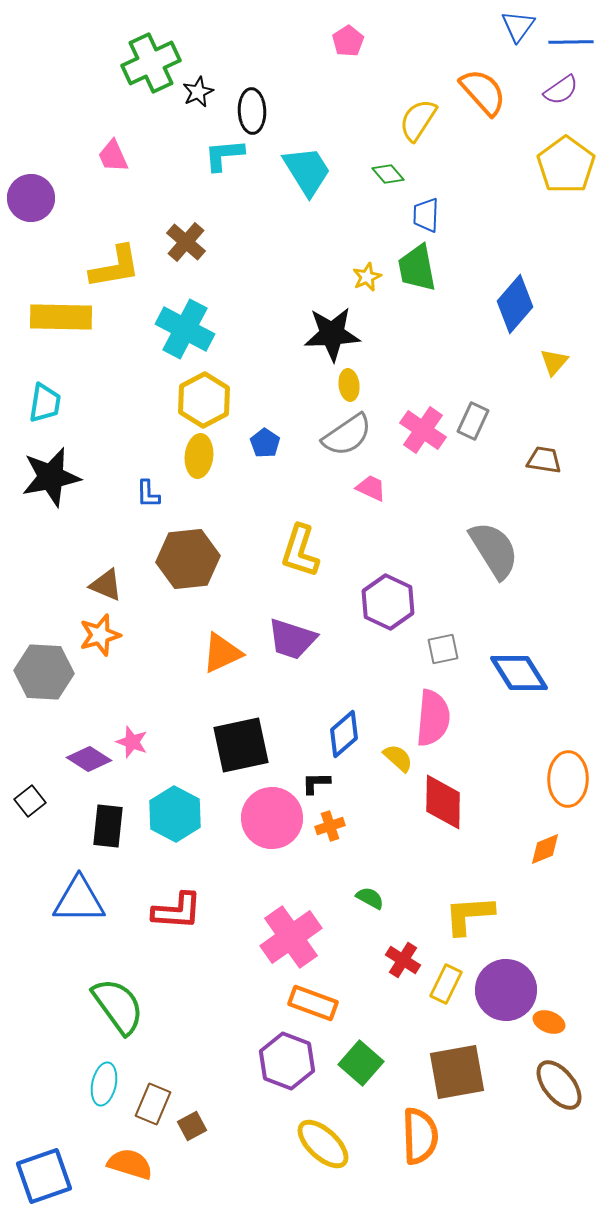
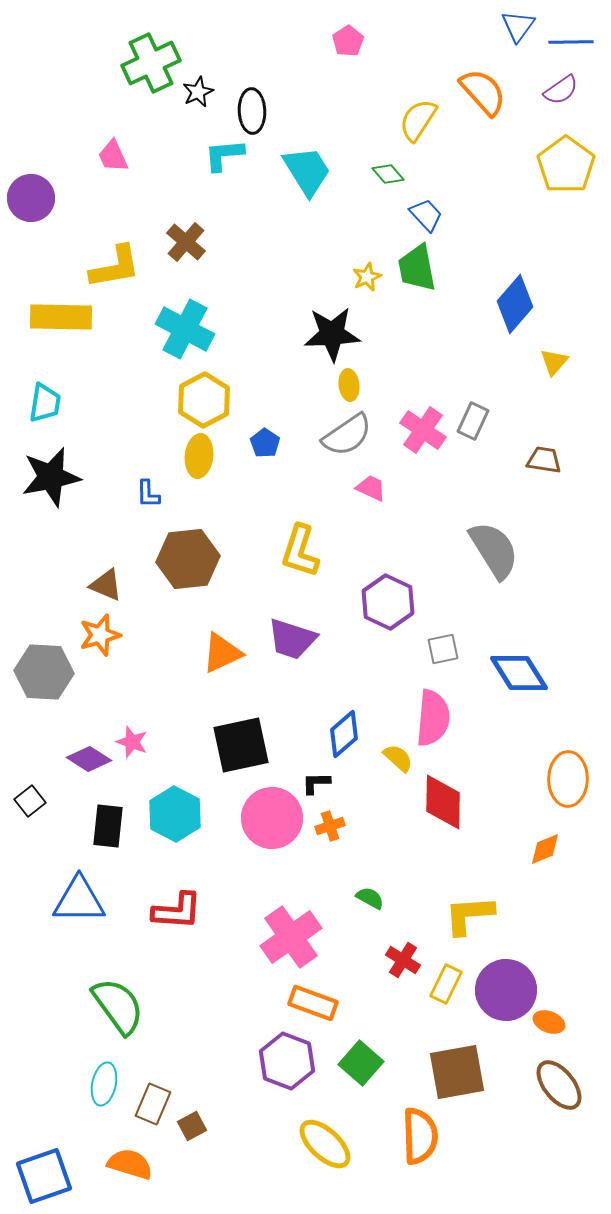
blue trapezoid at (426, 215): rotated 135 degrees clockwise
yellow ellipse at (323, 1144): moved 2 px right
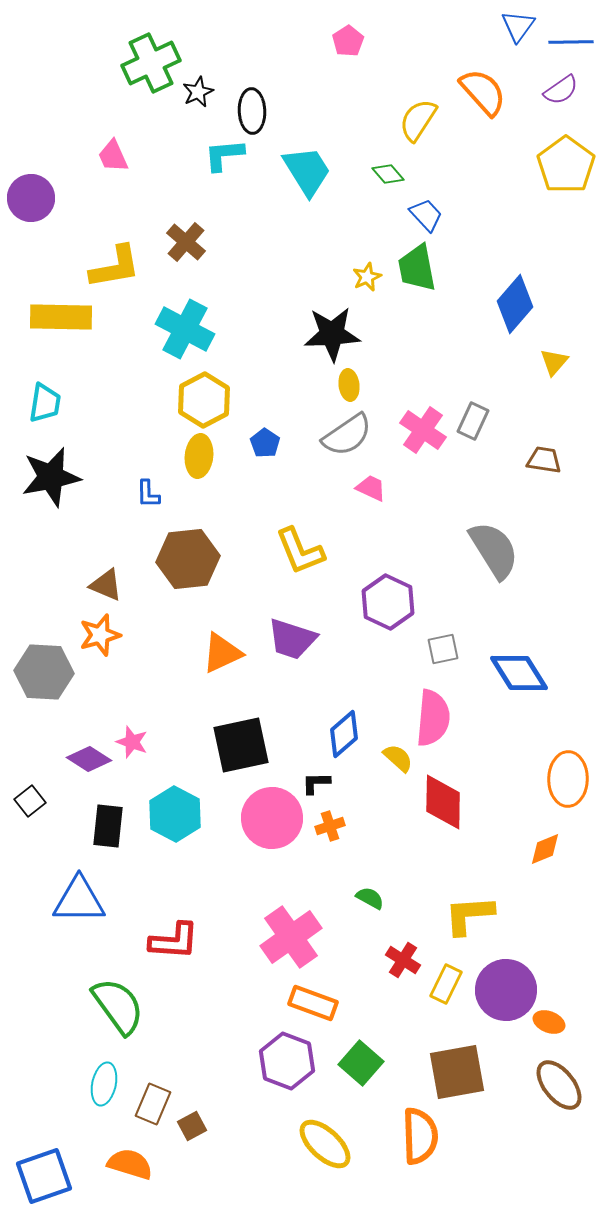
yellow L-shape at (300, 551): rotated 40 degrees counterclockwise
red L-shape at (177, 911): moved 3 px left, 30 px down
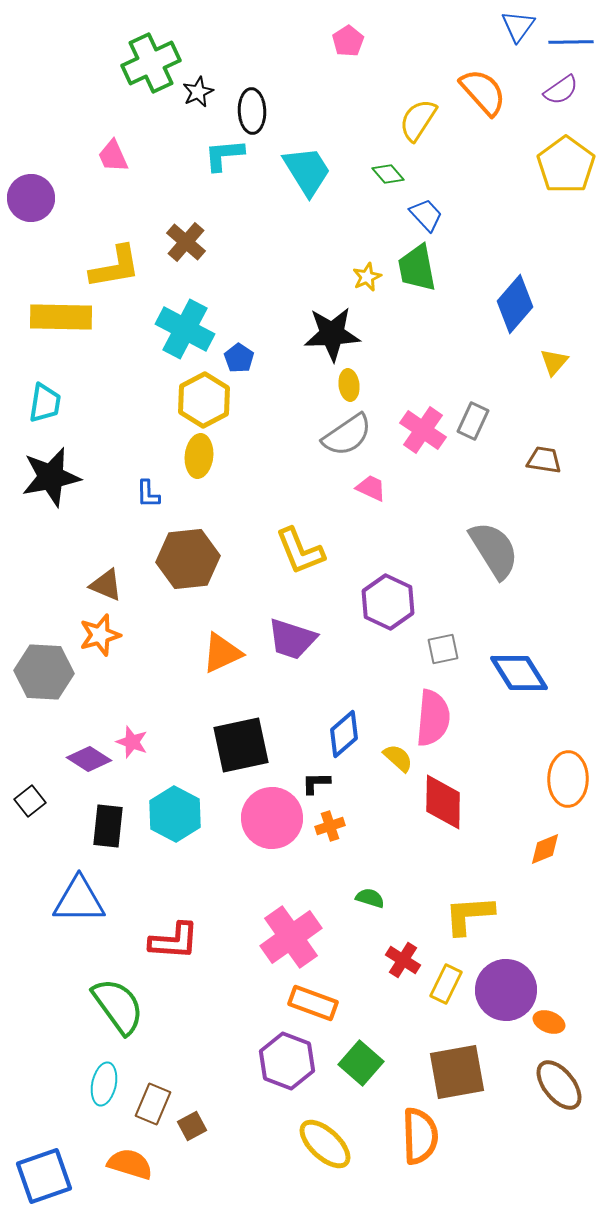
blue pentagon at (265, 443): moved 26 px left, 85 px up
green semicircle at (370, 898): rotated 12 degrees counterclockwise
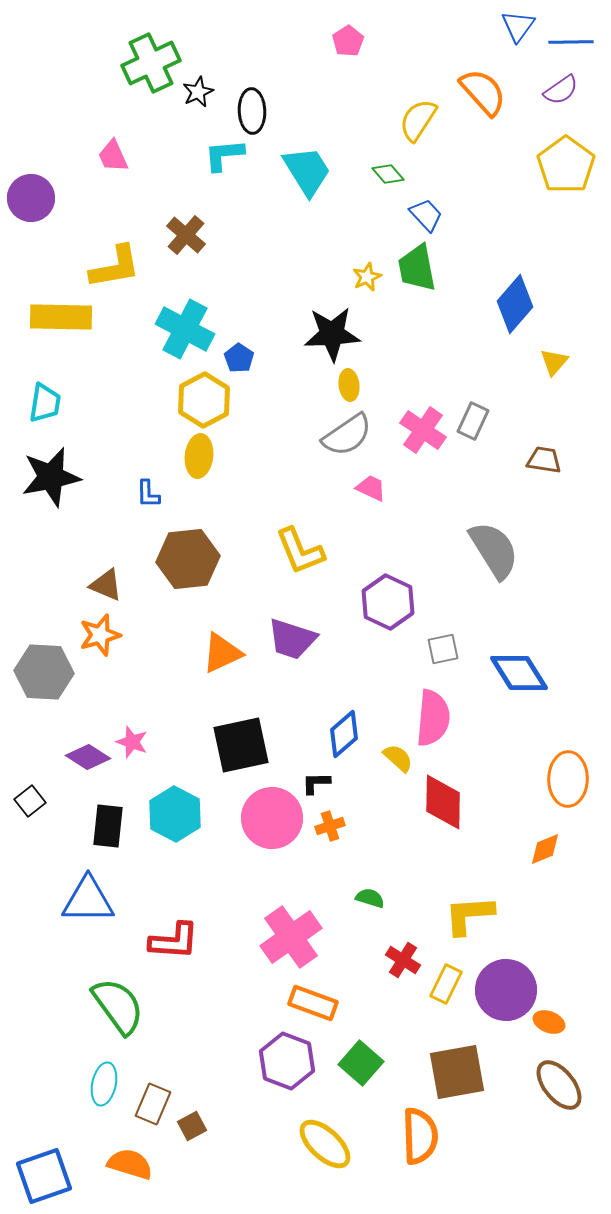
brown cross at (186, 242): moved 7 px up
purple diamond at (89, 759): moved 1 px left, 2 px up
blue triangle at (79, 900): moved 9 px right
